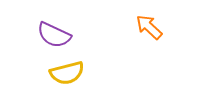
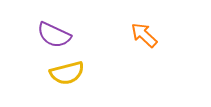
orange arrow: moved 5 px left, 8 px down
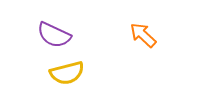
orange arrow: moved 1 px left
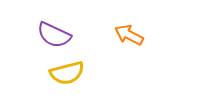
orange arrow: moved 14 px left; rotated 16 degrees counterclockwise
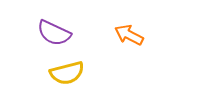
purple semicircle: moved 2 px up
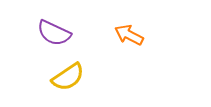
yellow semicircle: moved 1 px right, 4 px down; rotated 20 degrees counterclockwise
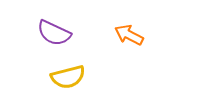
yellow semicircle: rotated 20 degrees clockwise
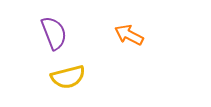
purple semicircle: rotated 136 degrees counterclockwise
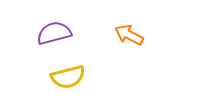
purple semicircle: rotated 84 degrees counterclockwise
